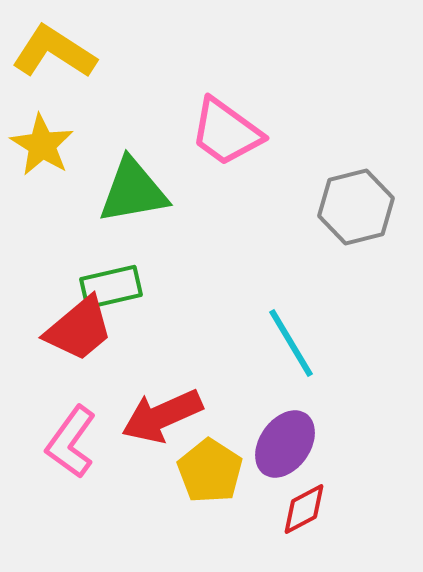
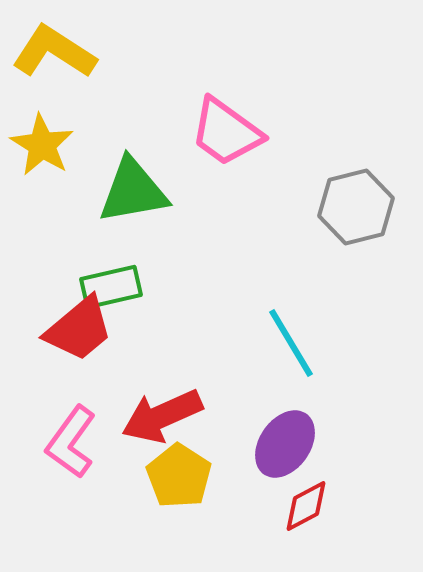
yellow pentagon: moved 31 px left, 5 px down
red diamond: moved 2 px right, 3 px up
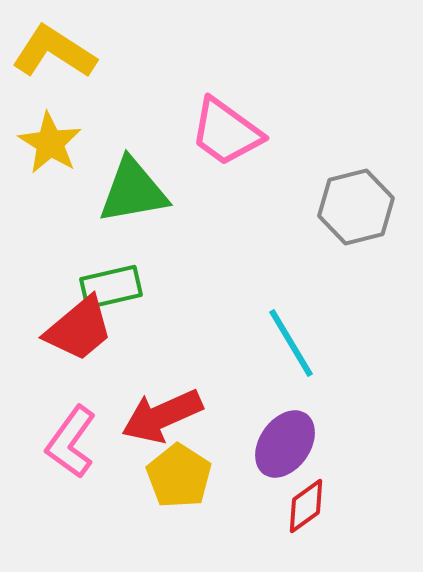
yellow star: moved 8 px right, 2 px up
red diamond: rotated 8 degrees counterclockwise
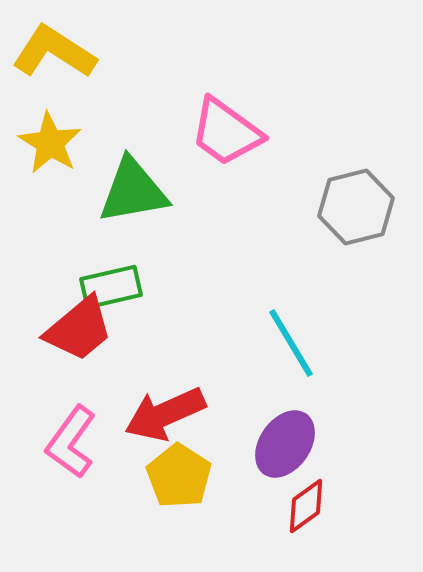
red arrow: moved 3 px right, 2 px up
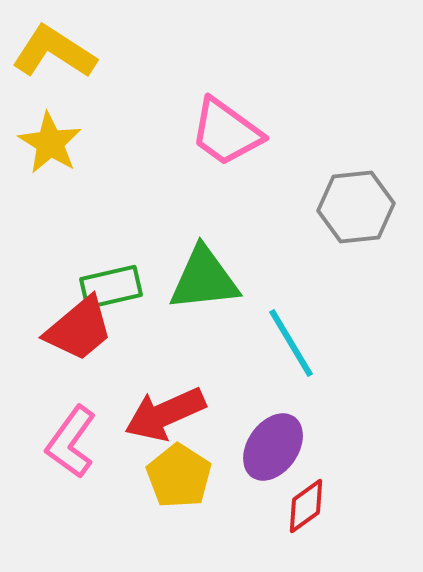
green triangle: moved 71 px right, 88 px down; rotated 4 degrees clockwise
gray hexagon: rotated 8 degrees clockwise
purple ellipse: moved 12 px left, 3 px down
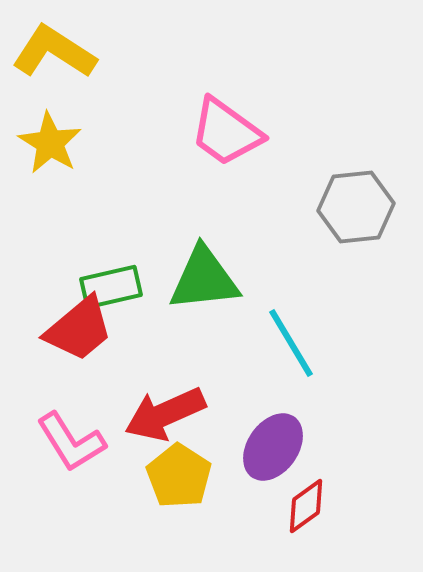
pink L-shape: rotated 68 degrees counterclockwise
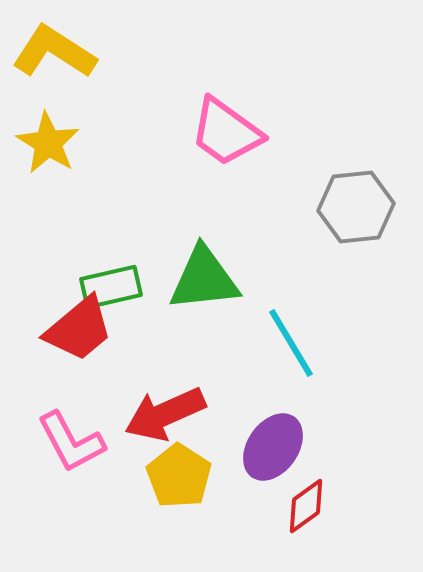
yellow star: moved 2 px left
pink L-shape: rotated 4 degrees clockwise
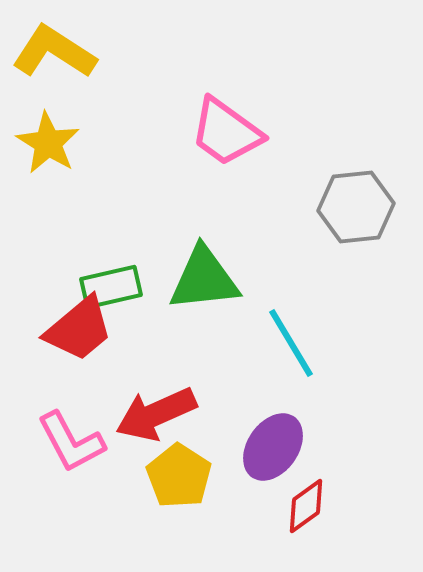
red arrow: moved 9 px left
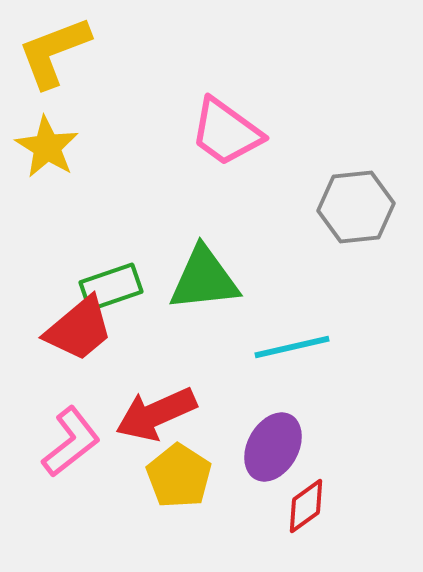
yellow L-shape: rotated 54 degrees counterclockwise
yellow star: moved 1 px left, 4 px down
green rectangle: rotated 6 degrees counterclockwise
cyan line: moved 1 px right, 4 px down; rotated 72 degrees counterclockwise
pink L-shape: rotated 100 degrees counterclockwise
purple ellipse: rotated 6 degrees counterclockwise
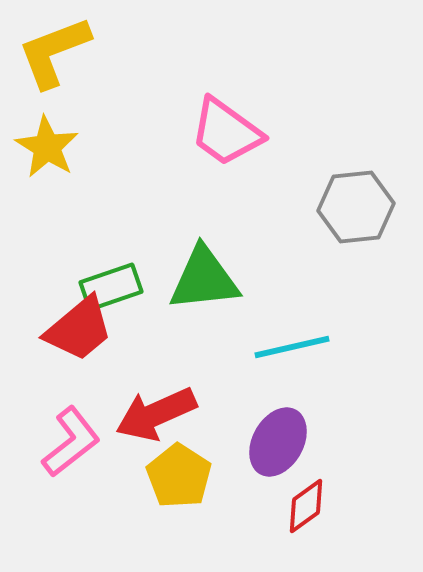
purple ellipse: moved 5 px right, 5 px up
